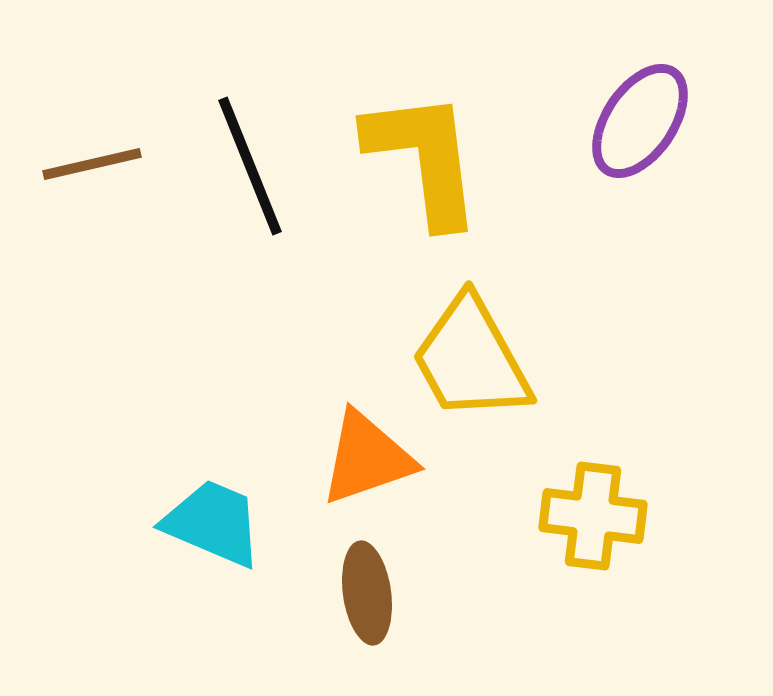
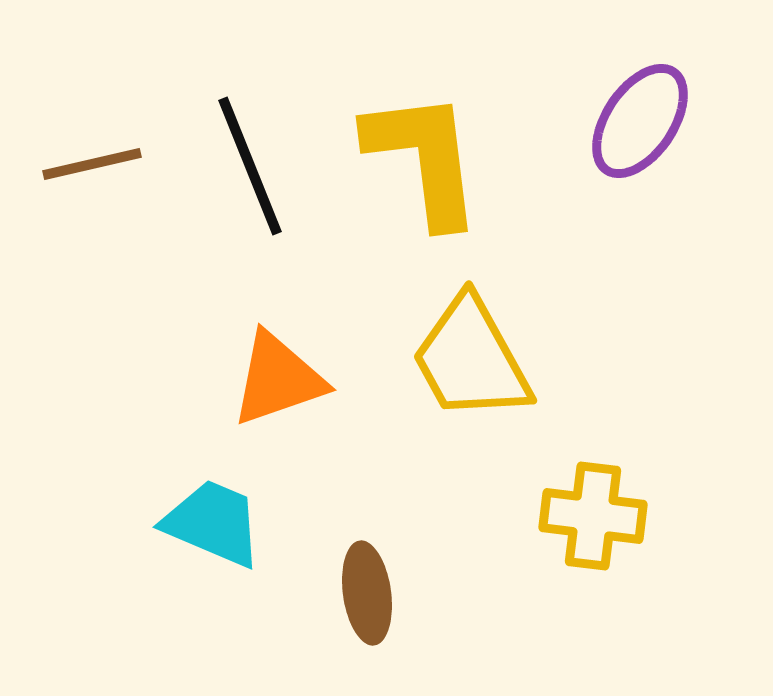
orange triangle: moved 89 px left, 79 px up
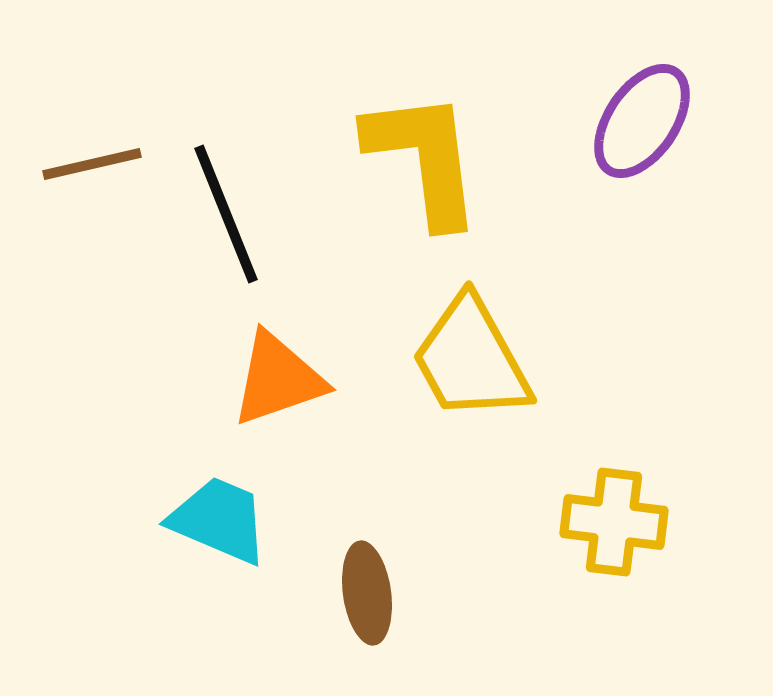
purple ellipse: moved 2 px right
black line: moved 24 px left, 48 px down
yellow cross: moved 21 px right, 6 px down
cyan trapezoid: moved 6 px right, 3 px up
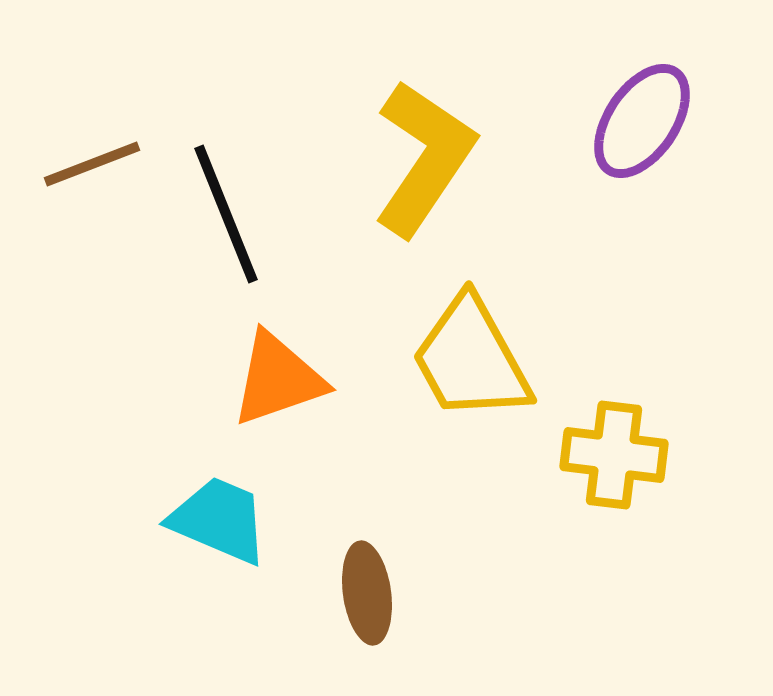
yellow L-shape: rotated 41 degrees clockwise
brown line: rotated 8 degrees counterclockwise
yellow cross: moved 67 px up
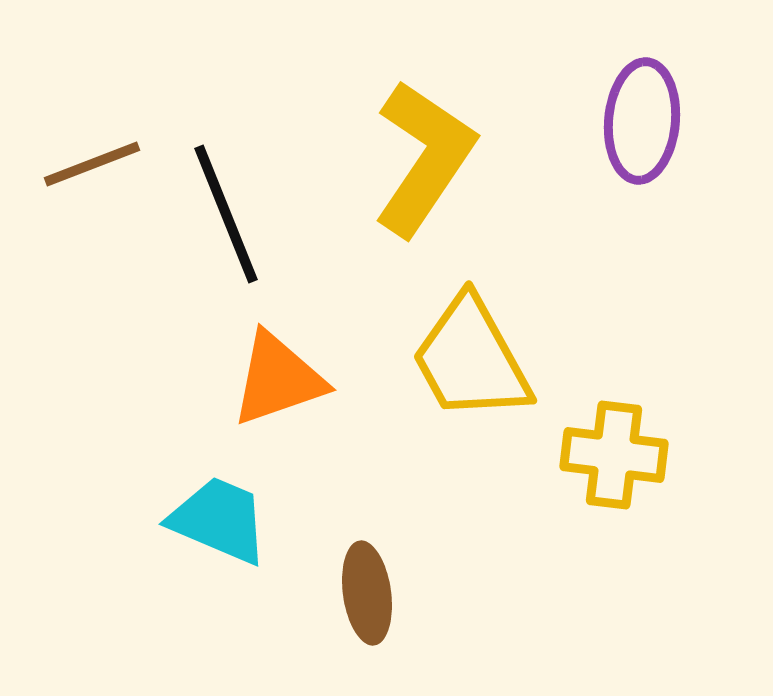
purple ellipse: rotated 29 degrees counterclockwise
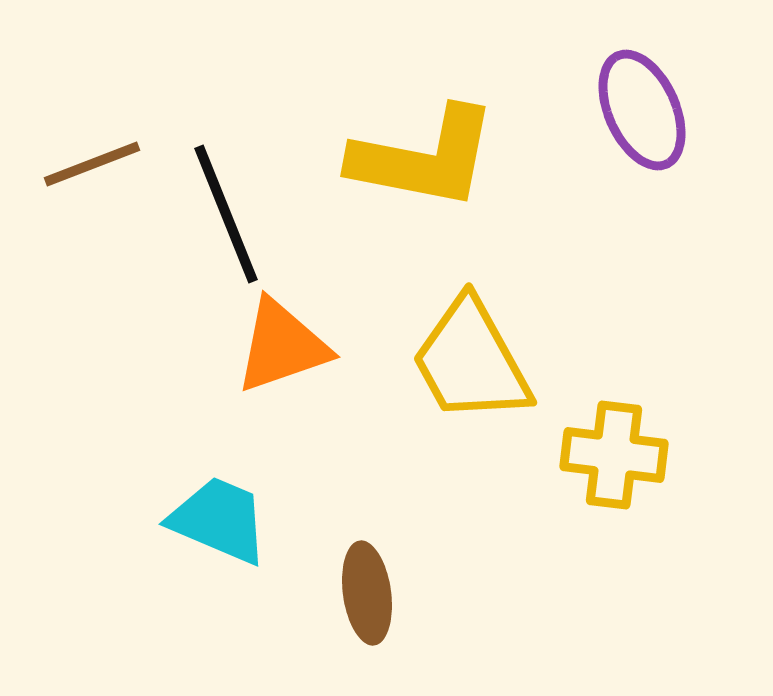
purple ellipse: moved 11 px up; rotated 29 degrees counterclockwise
yellow L-shape: rotated 67 degrees clockwise
yellow trapezoid: moved 2 px down
orange triangle: moved 4 px right, 33 px up
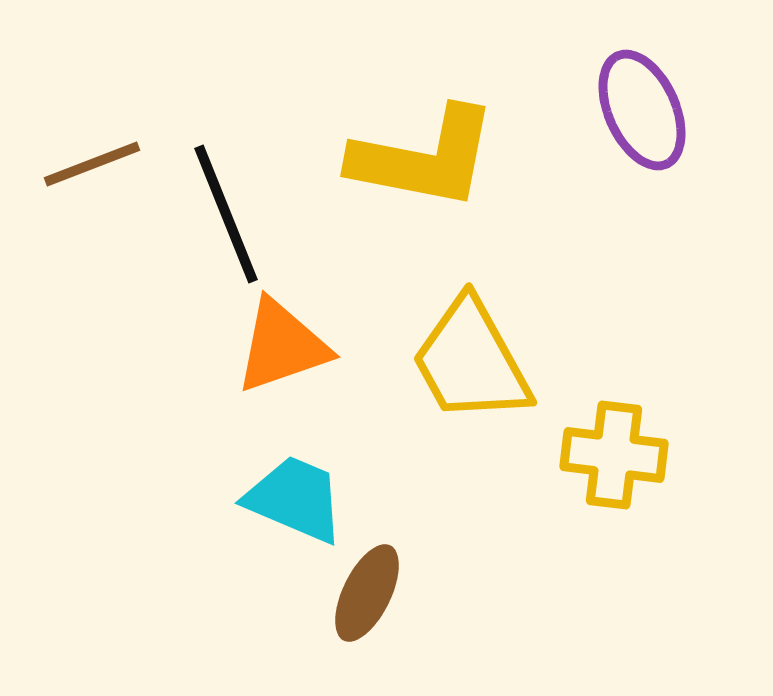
cyan trapezoid: moved 76 px right, 21 px up
brown ellipse: rotated 34 degrees clockwise
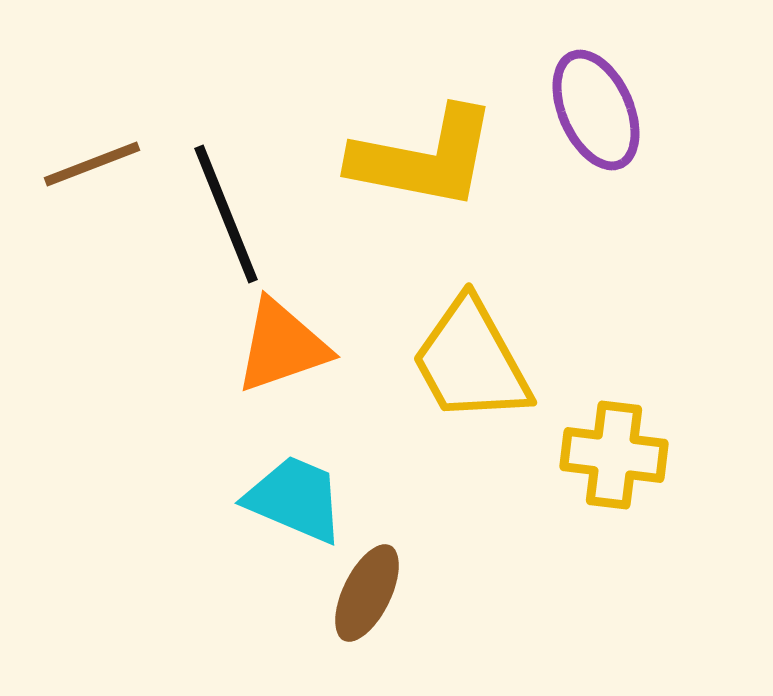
purple ellipse: moved 46 px left
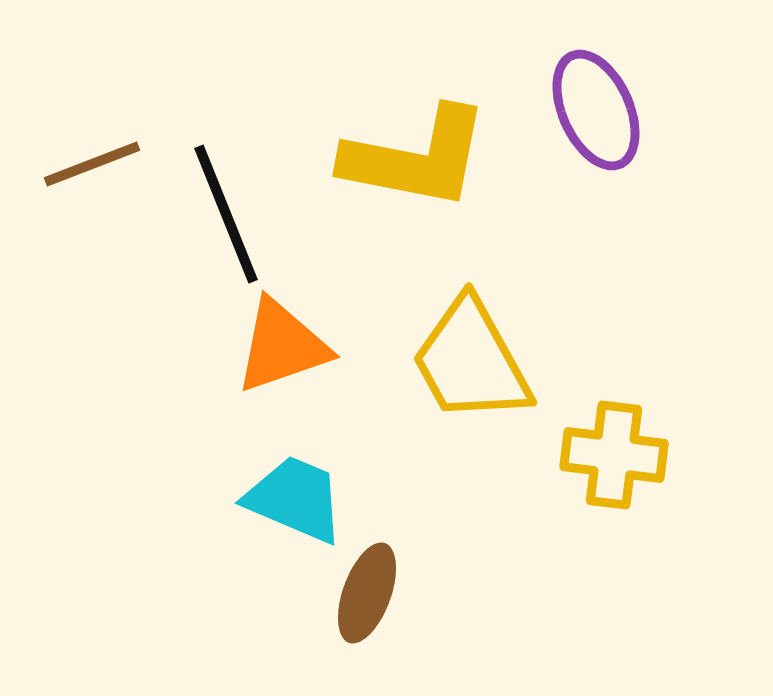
yellow L-shape: moved 8 px left
brown ellipse: rotated 6 degrees counterclockwise
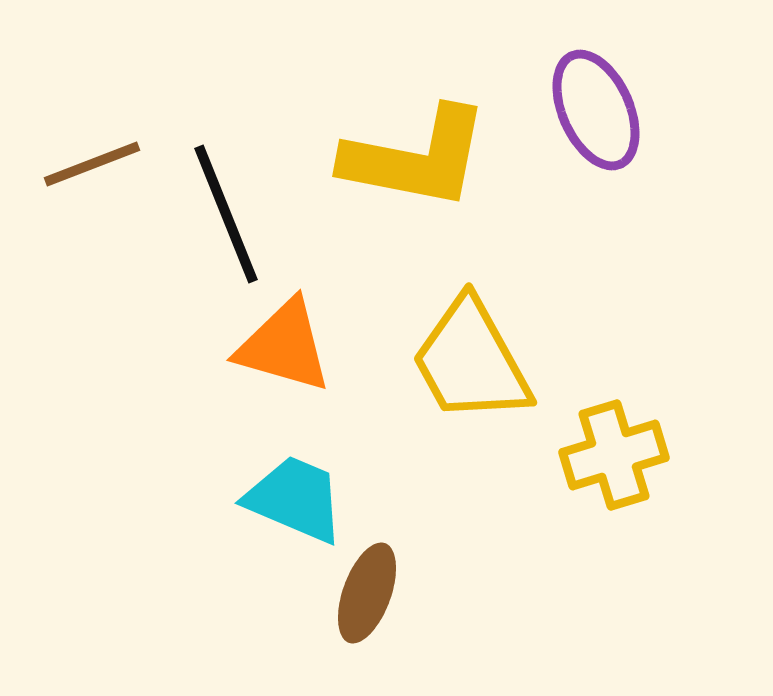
orange triangle: moved 2 px right; rotated 35 degrees clockwise
yellow cross: rotated 24 degrees counterclockwise
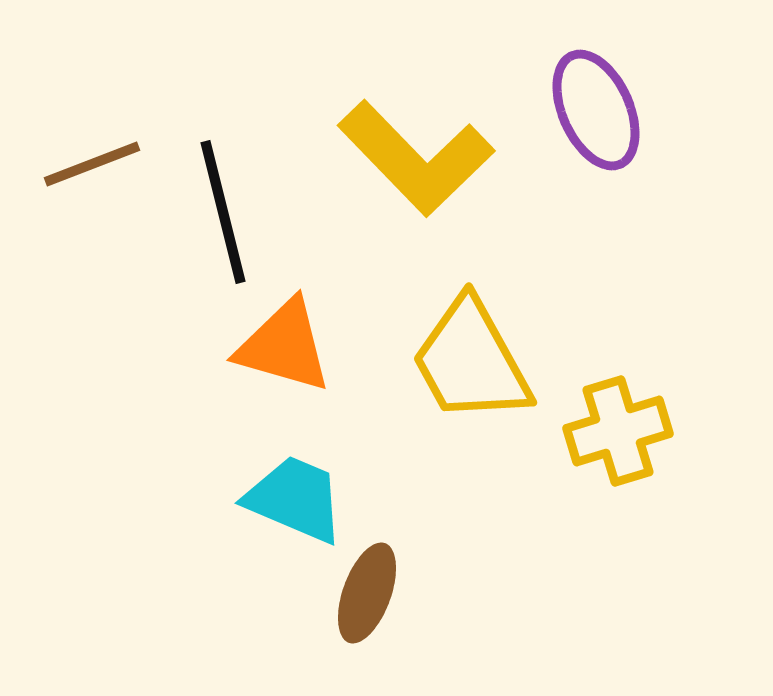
yellow L-shape: rotated 35 degrees clockwise
black line: moved 3 px left, 2 px up; rotated 8 degrees clockwise
yellow cross: moved 4 px right, 24 px up
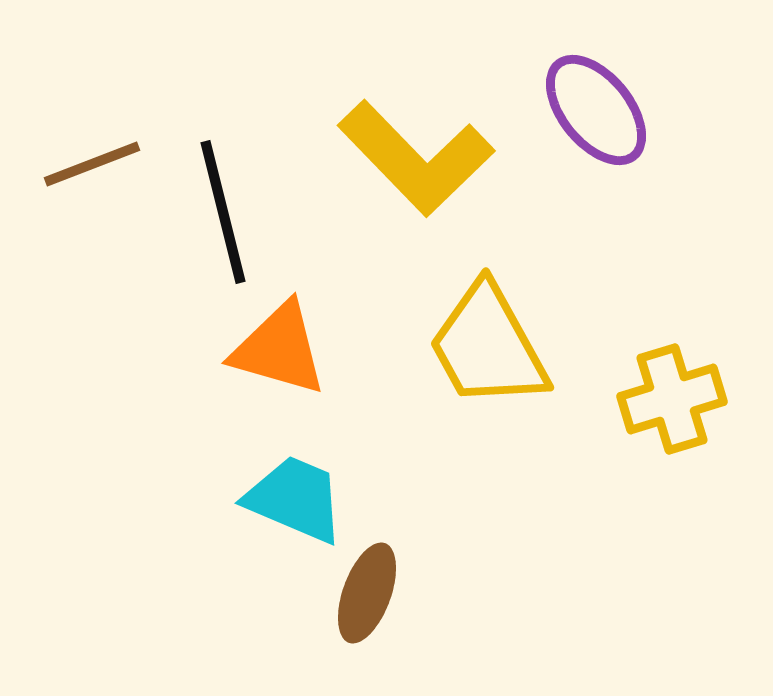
purple ellipse: rotated 15 degrees counterclockwise
orange triangle: moved 5 px left, 3 px down
yellow trapezoid: moved 17 px right, 15 px up
yellow cross: moved 54 px right, 32 px up
